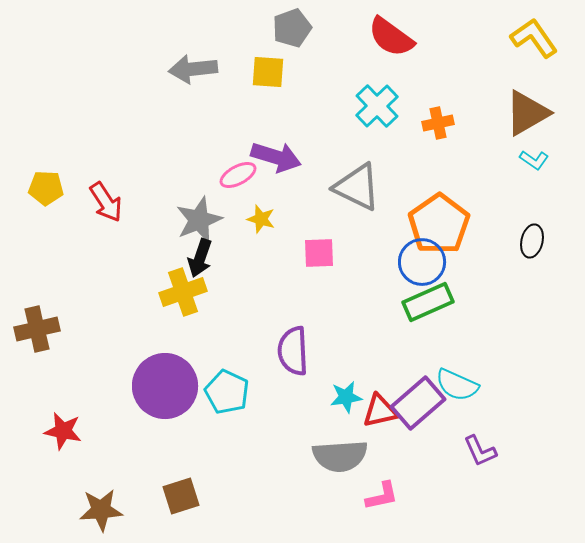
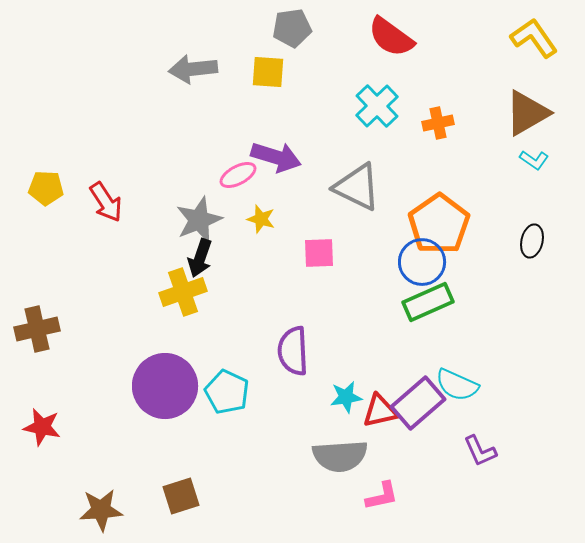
gray pentagon: rotated 12 degrees clockwise
red star: moved 21 px left, 4 px up
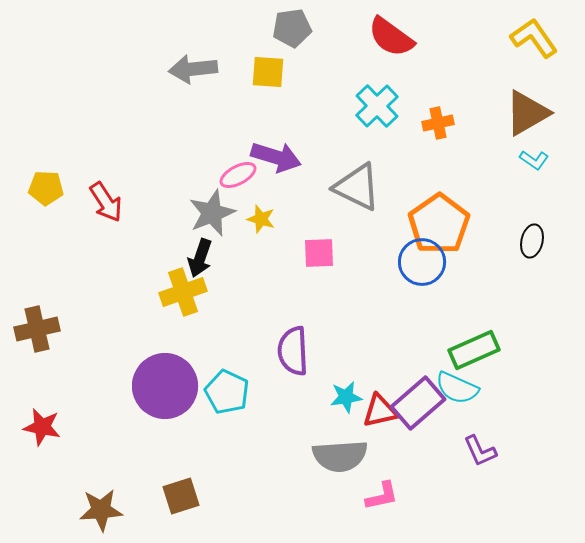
gray star: moved 13 px right, 7 px up
green rectangle: moved 46 px right, 48 px down
cyan semicircle: moved 3 px down
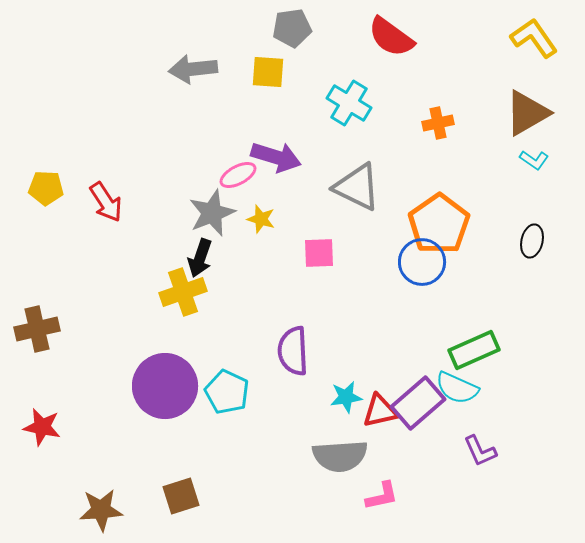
cyan cross: moved 28 px left, 3 px up; rotated 15 degrees counterclockwise
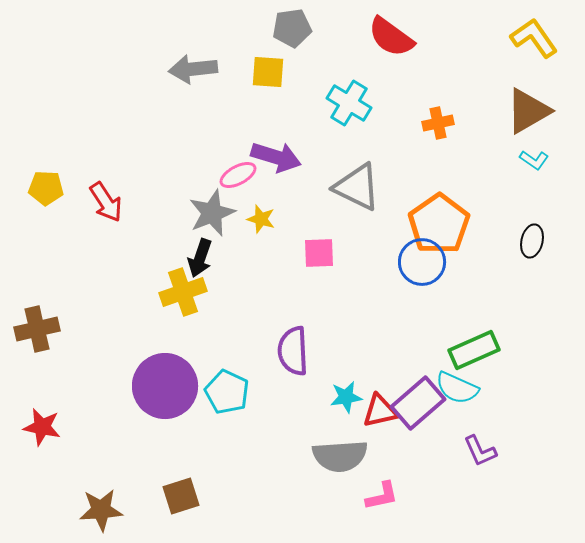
brown triangle: moved 1 px right, 2 px up
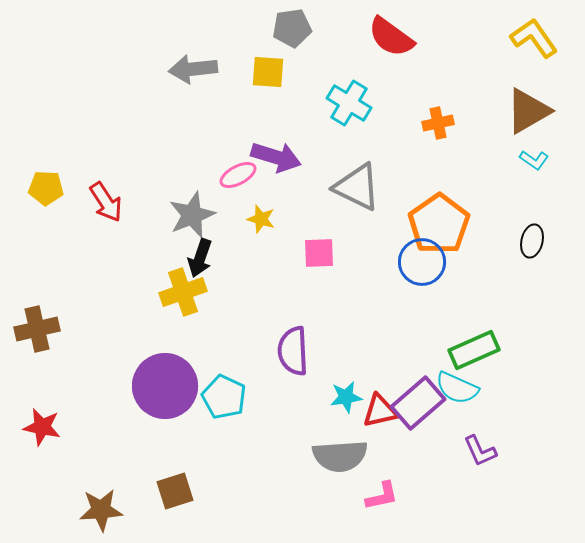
gray star: moved 20 px left, 2 px down
cyan pentagon: moved 3 px left, 5 px down
brown square: moved 6 px left, 5 px up
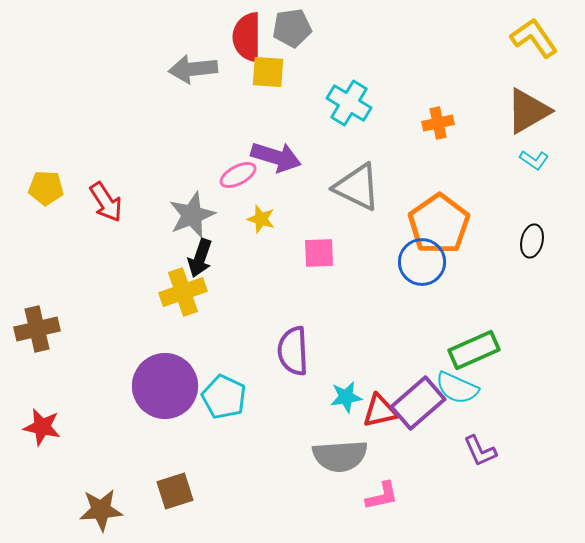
red semicircle: moved 144 px left; rotated 54 degrees clockwise
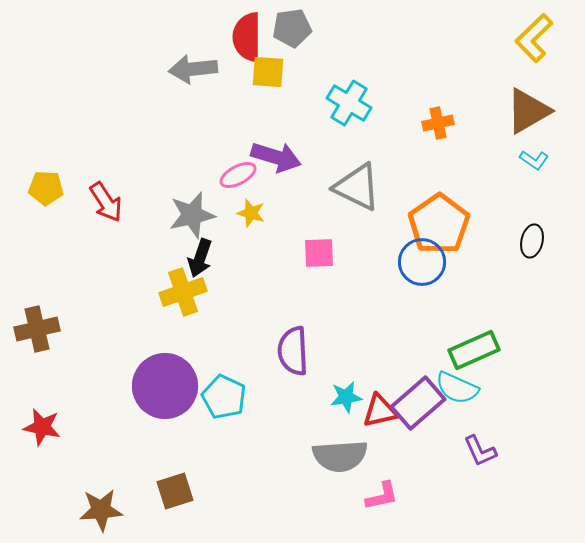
yellow L-shape: rotated 99 degrees counterclockwise
gray star: rotated 9 degrees clockwise
yellow star: moved 10 px left, 6 px up
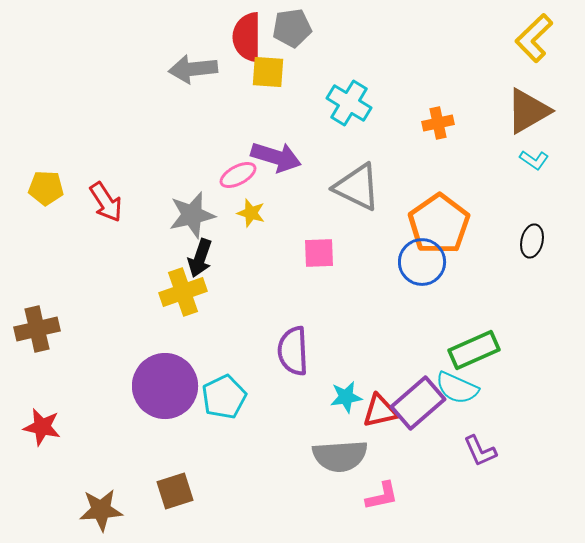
cyan pentagon: rotated 21 degrees clockwise
